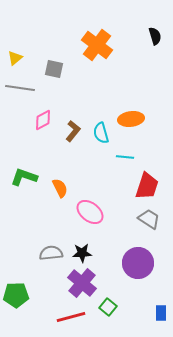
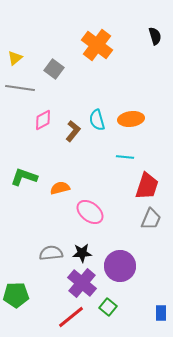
gray square: rotated 24 degrees clockwise
cyan semicircle: moved 4 px left, 13 px up
orange semicircle: rotated 78 degrees counterclockwise
gray trapezoid: moved 2 px right; rotated 80 degrees clockwise
purple circle: moved 18 px left, 3 px down
red line: rotated 24 degrees counterclockwise
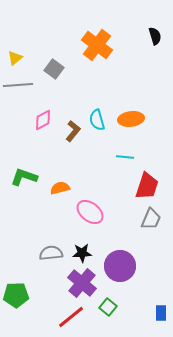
gray line: moved 2 px left, 3 px up; rotated 12 degrees counterclockwise
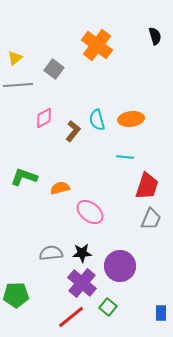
pink diamond: moved 1 px right, 2 px up
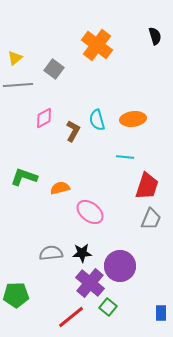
orange ellipse: moved 2 px right
brown L-shape: rotated 10 degrees counterclockwise
purple cross: moved 8 px right
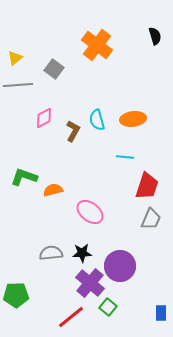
orange semicircle: moved 7 px left, 2 px down
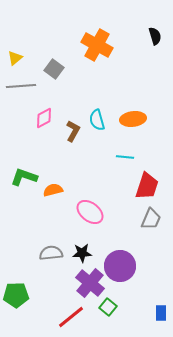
orange cross: rotated 8 degrees counterclockwise
gray line: moved 3 px right, 1 px down
